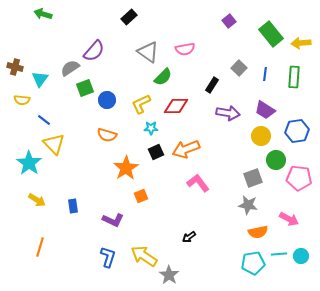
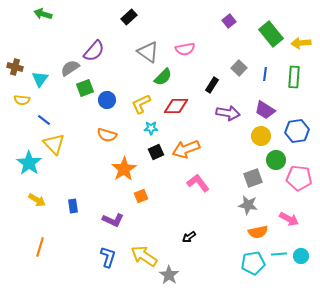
orange star at (126, 168): moved 2 px left, 1 px down
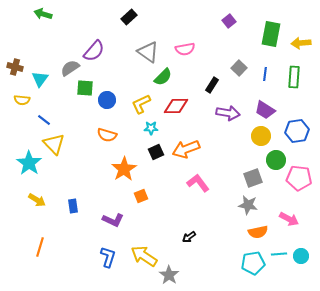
green rectangle at (271, 34): rotated 50 degrees clockwise
green square at (85, 88): rotated 24 degrees clockwise
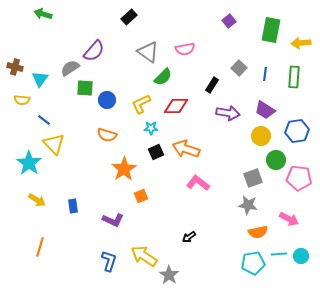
green rectangle at (271, 34): moved 4 px up
orange arrow at (186, 149): rotated 40 degrees clockwise
pink L-shape at (198, 183): rotated 15 degrees counterclockwise
blue L-shape at (108, 257): moved 1 px right, 4 px down
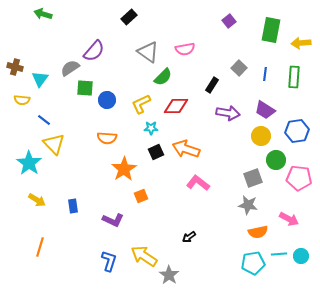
orange semicircle at (107, 135): moved 3 px down; rotated 12 degrees counterclockwise
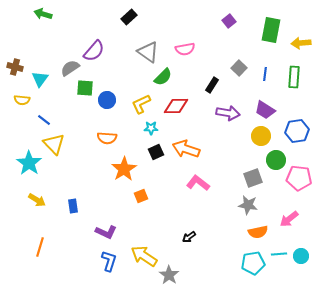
pink arrow at (289, 219): rotated 114 degrees clockwise
purple L-shape at (113, 220): moved 7 px left, 12 px down
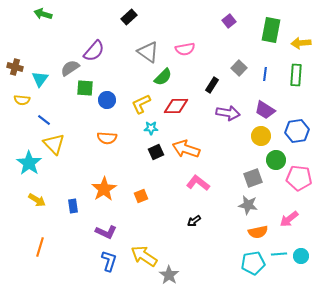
green rectangle at (294, 77): moved 2 px right, 2 px up
orange star at (124, 169): moved 20 px left, 20 px down
black arrow at (189, 237): moved 5 px right, 16 px up
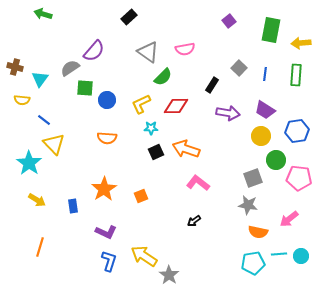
orange semicircle at (258, 232): rotated 24 degrees clockwise
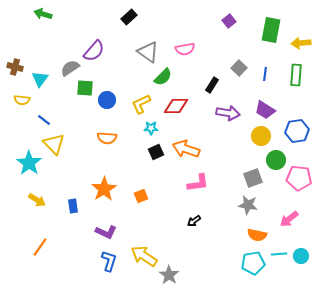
pink L-shape at (198, 183): rotated 135 degrees clockwise
orange semicircle at (258, 232): moved 1 px left, 3 px down
orange line at (40, 247): rotated 18 degrees clockwise
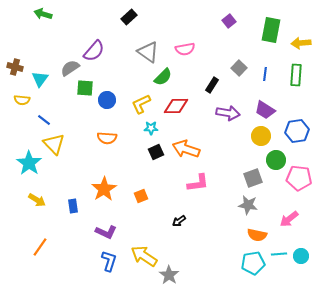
black arrow at (194, 221): moved 15 px left
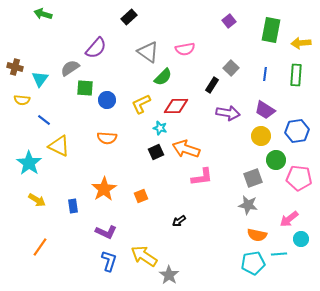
purple semicircle at (94, 51): moved 2 px right, 3 px up
gray square at (239, 68): moved 8 px left
cyan star at (151, 128): moved 9 px right; rotated 16 degrees clockwise
yellow triangle at (54, 144): moved 5 px right, 2 px down; rotated 20 degrees counterclockwise
pink L-shape at (198, 183): moved 4 px right, 6 px up
cyan circle at (301, 256): moved 17 px up
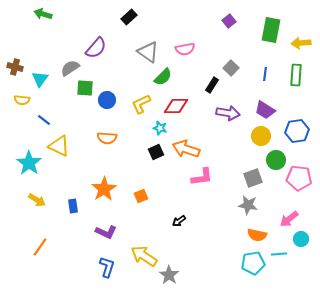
blue L-shape at (109, 261): moved 2 px left, 6 px down
